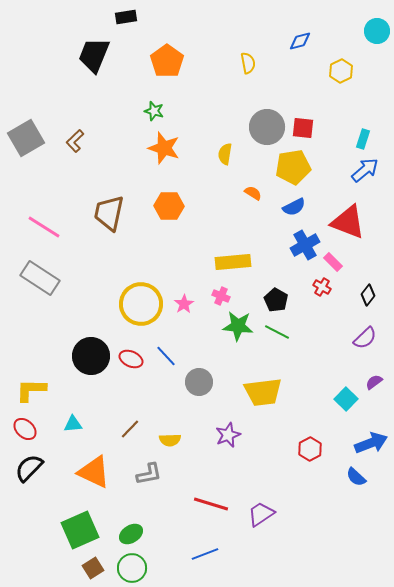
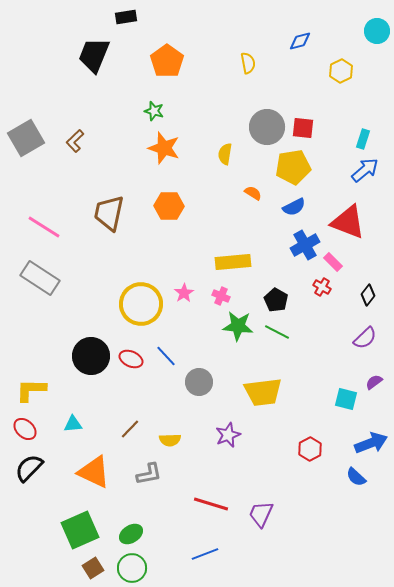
pink star at (184, 304): moved 11 px up
cyan square at (346, 399): rotated 30 degrees counterclockwise
purple trapezoid at (261, 514): rotated 32 degrees counterclockwise
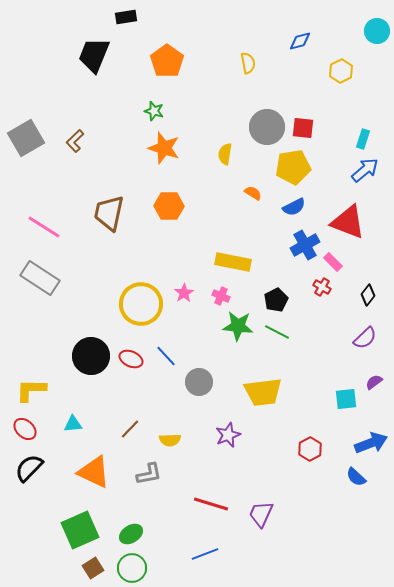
yellow rectangle at (233, 262): rotated 16 degrees clockwise
black pentagon at (276, 300): rotated 15 degrees clockwise
cyan square at (346, 399): rotated 20 degrees counterclockwise
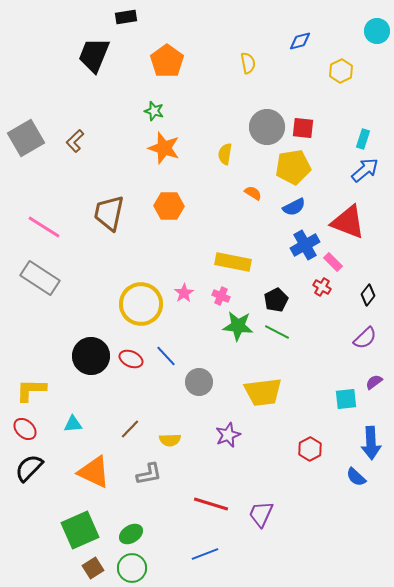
blue arrow at (371, 443): rotated 108 degrees clockwise
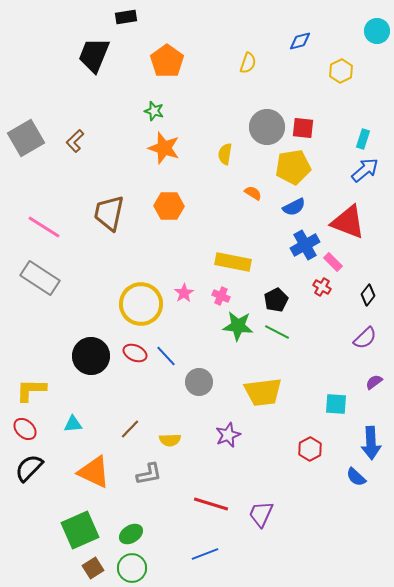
yellow semicircle at (248, 63): rotated 30 degrees clockwise
red ellipse at (131, 359): moved 4 px right, 6 px up
cyan square at (346, 399): moved 10 px left, 5 px down; rotated 10 degrees clockwise
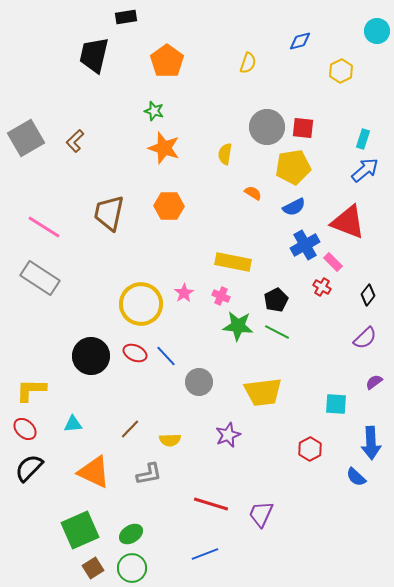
black trapezoid at (94, 55): rotated 9 degrees counterclockwise
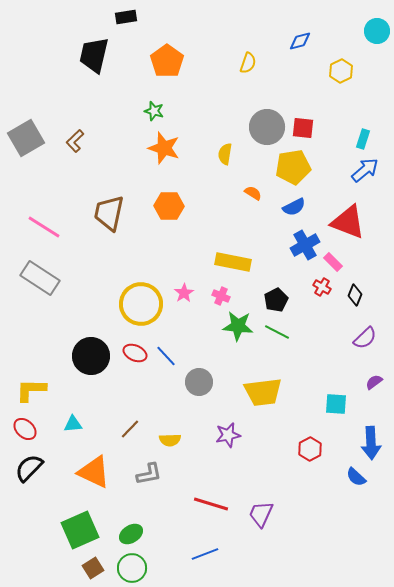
black diamond at (368, 295): moved 13 px left; rotated 15 degrees counterclockwise
purple star at (228, 435): rotated 10 degrees clockwise
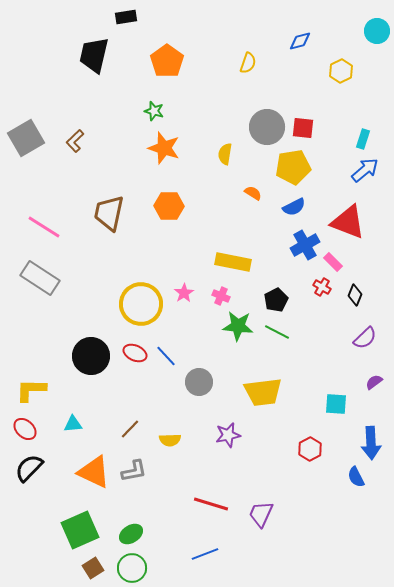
gray L-shape at (149, 474): moved 15 px left, 3 px up
blue semicircle at (356, 477): rotated 20 degrees clockwise
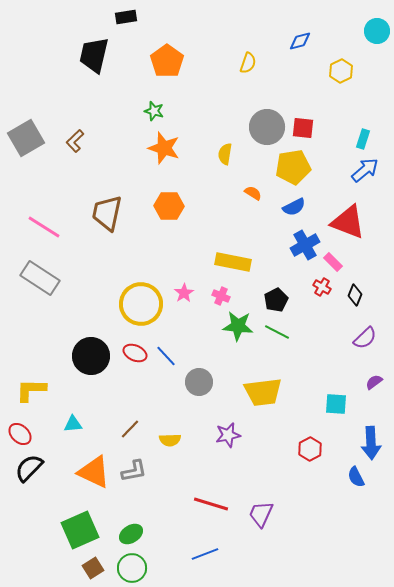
brown trapezoid at (109, 213): moved 2 px left
red ellipse at (25, 429): moved 5 px left, 5 px down
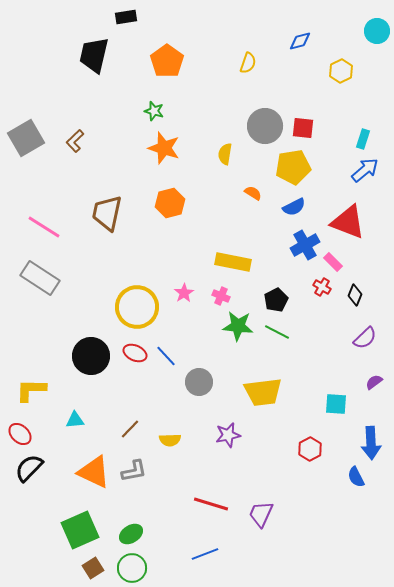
gray circle at (267, 127): moved 2 px left, 1 px up
orange hexagon at (169, 206): moved 1 px right, 3 px up; rotated 16 degrees counterclockwise
yellow circle at (141, 304): moved 4 px left, 3 px down
cyan triangle at (73, 424): moved 2 px right, 4 px up
